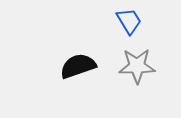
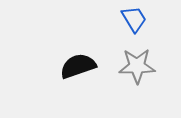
blue trapezoid: moved 5 px right, 2 px up
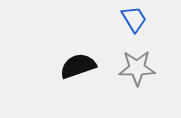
gray star: moved 2 px down
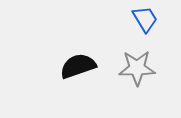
blue trapezoid: moved 11 px right
